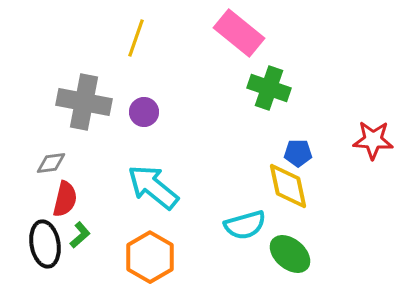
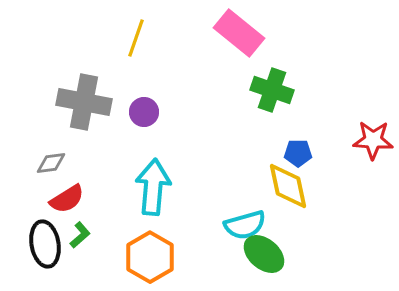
green cross: moved 3 px right, 2 px down
cyan arrow: rotated 56 degrees clockwise
red semicircle: moved 2 px right; rotated 45 degrees clockwise
green ellipse: moved 26 px left
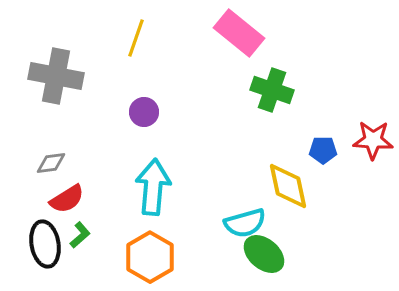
gray cross: moved 28 px left, 26 px up
blue pentagon: moved 25 px right, 3 px up
cyan semicircle: moved 2 px up
